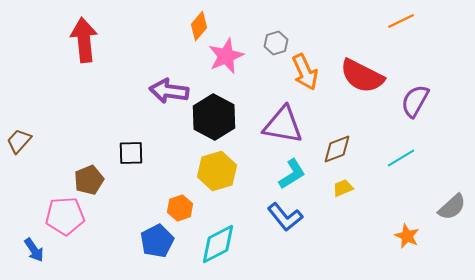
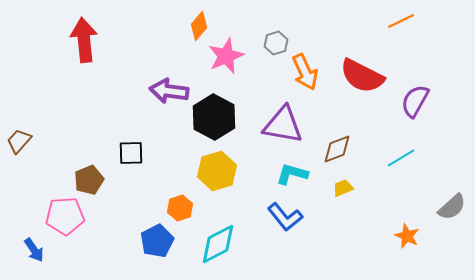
cyan L-shape: rotated 132 degrees counterclockwise
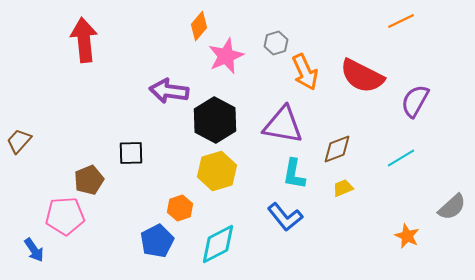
black hexagon: moved 1 px right, 3 px down
cyan L-shape: moved 2 px right; rotated 96 degrees counterclockwise
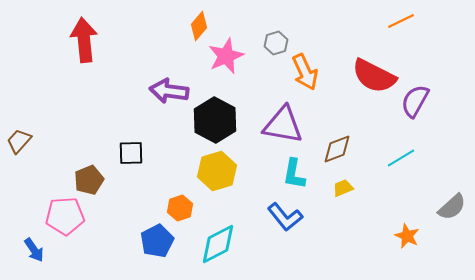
red semicircle: moved 12 px right
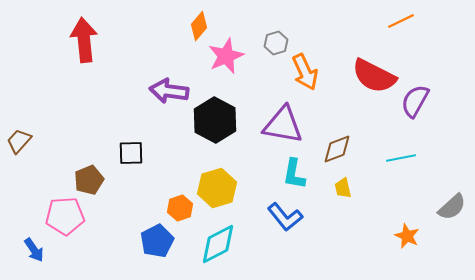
cyan line: rotated 20 degrees clockwise
yellow hexagon: moved 17 px down
yellow trapezoid: rotated 80 degrees counterclockwise
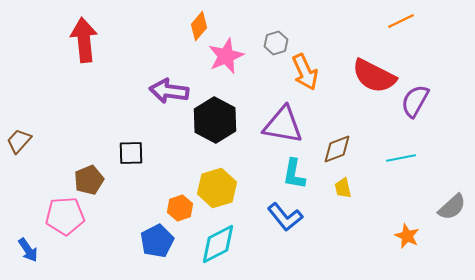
blue arrow: moved 6 px left
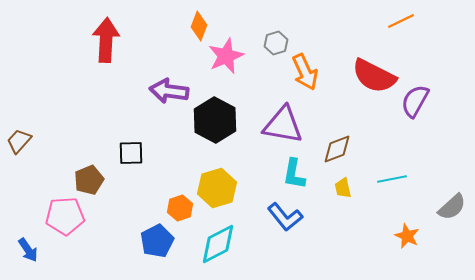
orange diamond: rotated 20 degrees counterclockwise
red arrow: moved 22 px right; rotated 9 degrees clockwise
cyan line: moved 9 px left, 21 px down
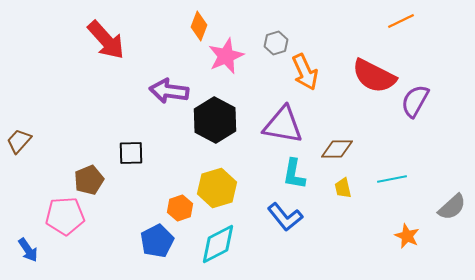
red arrow: rotated 135 degrees clockwise
brown diamond: rotated 20 degrees clockwise
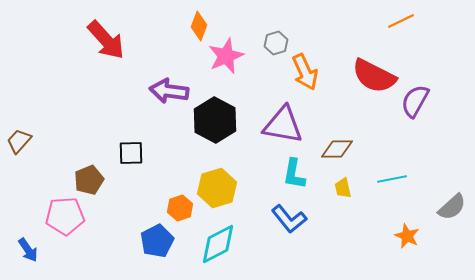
blue L-shape: moved 4 px right, 2 px down
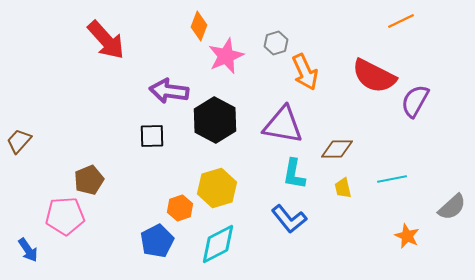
black square: moved 21 px right, 17 px up
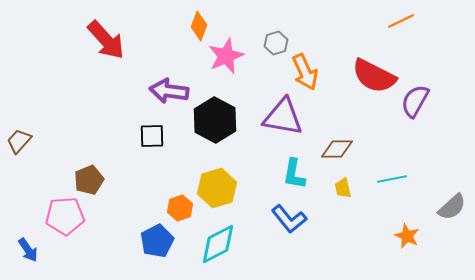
purple triangle: moved 8 px up
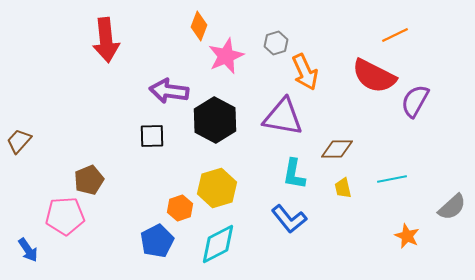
orange line: moved 6 px left, 14 px down
red arrow: rotated 36 degrees clockwise
